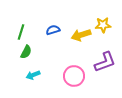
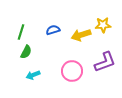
pink circle: moved 2 px left, 5 px up
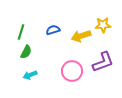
yellow arrow: moved 1 px down
purple L-shape: moved 2 px left
cyan arrow: moved 3 px left
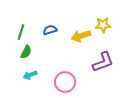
blue semicircle: moved 3 px left
pink circle: moved 7 px left, 11 px down
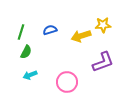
pink circle: moved 2 px right
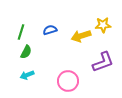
cyan arrow: moved 3 px left
pink circle: moved 1 px right, 1 px up
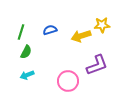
yellow star: moved 1 px left
purple L-shape: moved 6 px left, 3 px down
